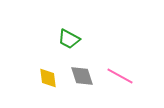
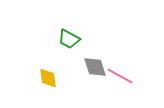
gray diamond: moved 13 px right, 9 px up
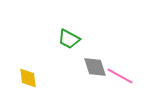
yellow diamond: moved 20 px left
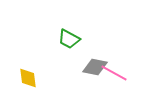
gray diamond: rotated 60 degrees counterclockwise
pink line: moved 6 px left, 3 px up
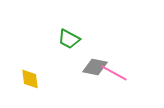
yellow diamond: moved 2 px right, 1 px down
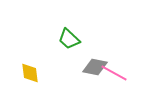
green trapezoid: rotated 15 degrees clockwise
yellow diamond: moved 6 px up
